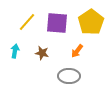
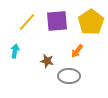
purple square: moved 2 px up; rotated 10 degrees counterclockwise
brown star: moved 5 px right, 8 px down
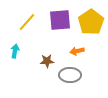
purple square: moved 3 px right, 1 px up
orange arrow: rotated 40 degrees clockwise
brown star: rotated 16 degrees counterclockwise
gray ellipse: moved 1 px right, 1 px up
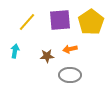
orange arrow: moved 7 px left, 2 px up
brown star: moved 5 px up
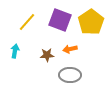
purple square: rotated 25 degrees clockwise
brown star: moved 1 px up
